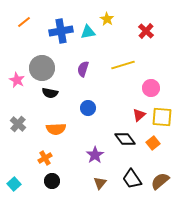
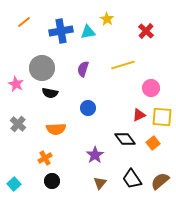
pink star: moved 1 px left, 4 px down
red triangle: rotated 16 degrees clockwise
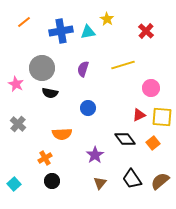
orange semicircle: moved 6 px right, 5 px down
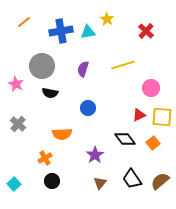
gray circle: moved 2 px up
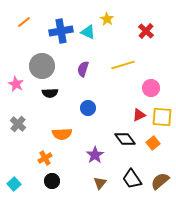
cyan triangle: rotated 35 degrees clockwise
black semicircle: rotated 14 degrees counterclockwise
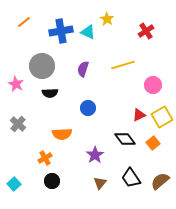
red cross: rotated 14 degrees clockwise
pink circle: moved 2 px right, 3 px up
yellow square: rotated 35 degrees counterclockwise
black trapezoid: moved 1 px left, 1 px up
